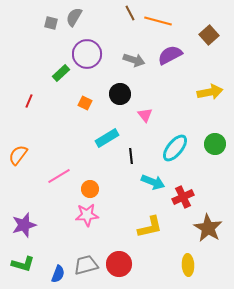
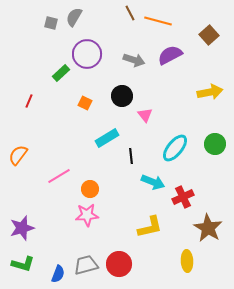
black circle: moved 2 px right, 2 px down
purple star: moved 2 px left, 3 px down
yellow ellipse: moved 1 px left, 4 px up
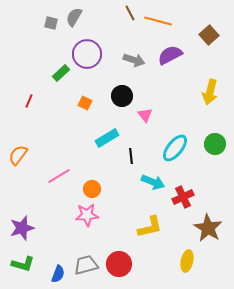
yellow arrow: rotated 115 degrees clockwise
orange circle: moved 2 px right
yellow ellipse: rotated 15 degrees clockwise
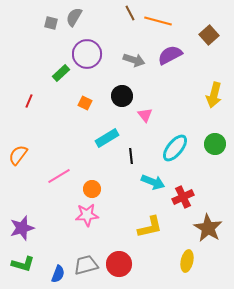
yellow arrow: moved 4 px right, 3 px down
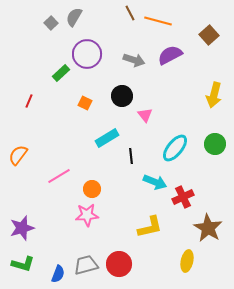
gray square: rotated 32 degrees clockwise
cyan arrow: moved 2 px right
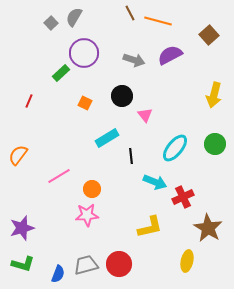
purple circle: moved 3 px left, 1 px up
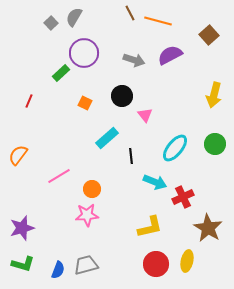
cyan rectangle: rotated 10 degrees counterclockwise
red circle: moved 37 px right
blue semicircle: moved 4 px up
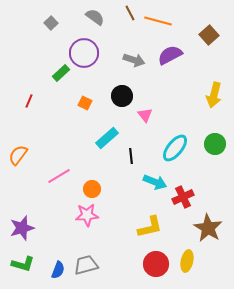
gray semicircle: moved 21 px right; rotated 96 degrees clockwise
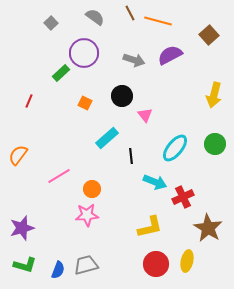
green L-shape: moved 2 px right, 1 px down
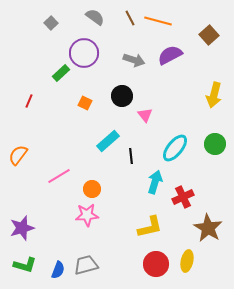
brown line: moved 5 px down
cyan rectangle: moved 1 px right, 3 px down
cyan arrow: rotated 95 degrees counterclockwise
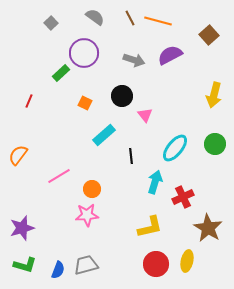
cyan rectangle: moved 4 px left, 6 px up
